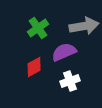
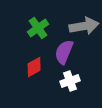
purple semicircle: rotated 45 degrees counterclockwise
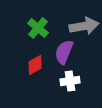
green cross: rotated 15 degrees counterclockwise
red diamond: moved 1 px right, 2 px up
white cross: rotated 12 degrees clockwise
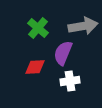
gray arrow: moved 1 px left
purple semicircle: moved 1 px left, 1 px down
red diamond: moved 2 px down; rotated 25 degrees clockwise
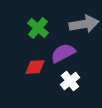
gray arrow: moved 1 px right, 2 px up
purple semicircle: rotated 40 degrees clockwise
white cross: rotated 30 degrees counterclockwise
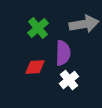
green cross: rotated 10 degrees clockwise
purple semicircle: rotated 120 degrees clockwise
white cross: moved 1 px left, 1 px up
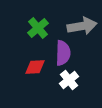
gray arrow: moved 2 px left, 2 px down
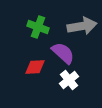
green cross: moved 1 px up; rotated 30 degrees counterclockwise
purple semicircle: rotated 50 degrees counterclockwise
